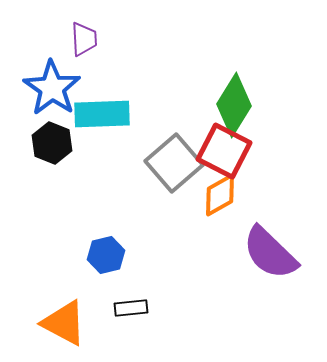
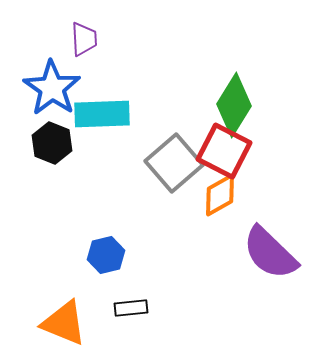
orange triangle: rotated 6 degrees counterclockwise
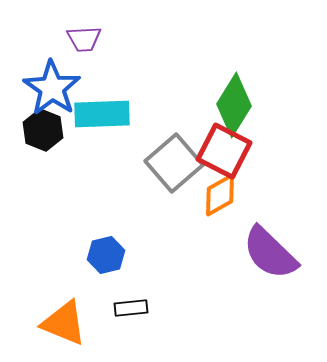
purple trapezoid: rotated 90 degrees clockwise
black hexagon: moved 9 px left, 13 px up
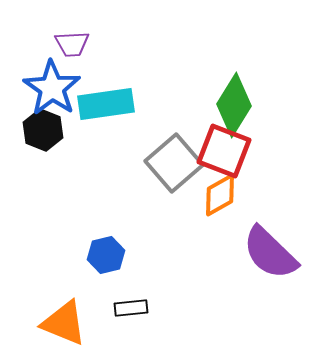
purple trapezoid: moved 12 px left, 5 px down
cyan rectangle: moved 4 px right, 10 px up; rotated 6 degrees counterclockwise
red square: rotated 6 degrees counterclockwise
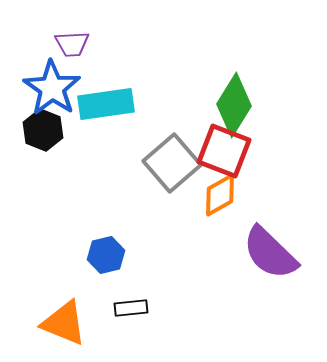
gray square: moved 2 px left
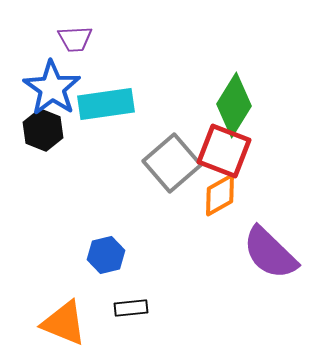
purple trapezoid: moved 3 px right, 5 px up
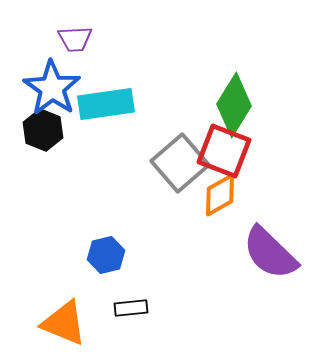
gray square: moved 8 px right
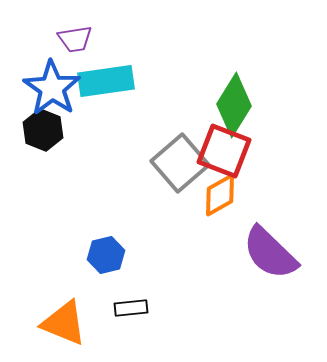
purple trapezoid: rotated 6 degrees counterclockwise
cyan rectangle: moved 23 px up
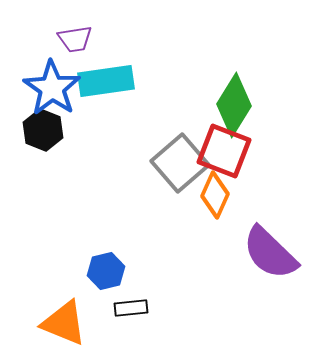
orange diamond: moved 5 px left; rotated 36 degrees counterclockwise
blue hexagon: moved 16 px down
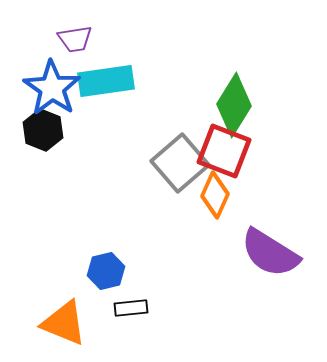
purple semicircle: rotated 12 degrees counterclockwise
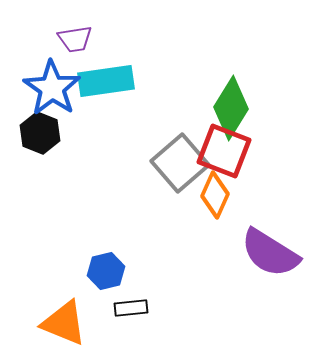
green diamond: moved 3 px left, 3 px down
black hexagon: moved 3 px left, 3 px down
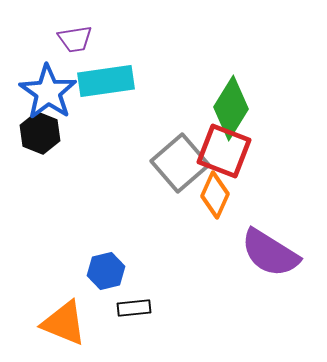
blue star: moved 4 px left, 4 px down
black rectangle: moved 3 px right
